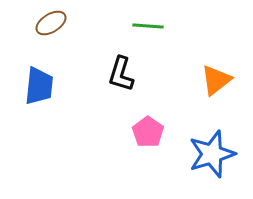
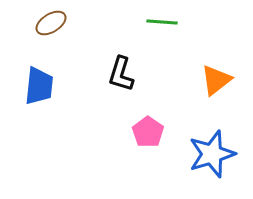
green line: moved 14 px right, 4 px up
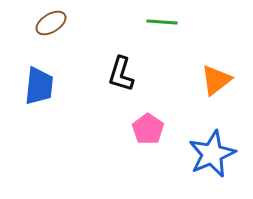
pink pentagon: moved 3 px up
blue star: rotated 6 degrees counterclockwise
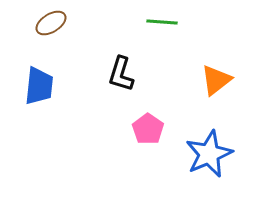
blue star: moved 3 px left
